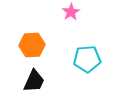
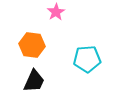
pink star: moved 15 px left
orange hexagon: rotated 10 degrees clockwise
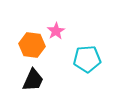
pink star: moved 19 px down
black trapezoid: moved 1 px left, 1 px up
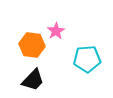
black trapezoid: rotated 20 degrees clockwise
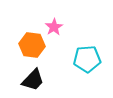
pink star: moved 2 px left, 4 px up
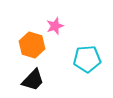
pink star: moved 1 px right, 1 px up; rotated 12 degrees clockwise
orange hexagon: rotated 10 degrees clockwise
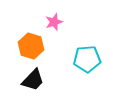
pink star: moved 1 px left, 4 px up
orange hexagon: moved 1 px left, 1 px down
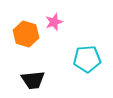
orange hexagon: moved 5 px left, 12 px up
black trapezoid: rotated 40 degrees clockwise
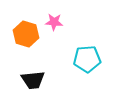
pink star: rotated 24 degrees clockwise
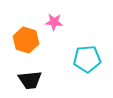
orange hexagon: moved 6 px down
black trapezoid: moved 3 px left
